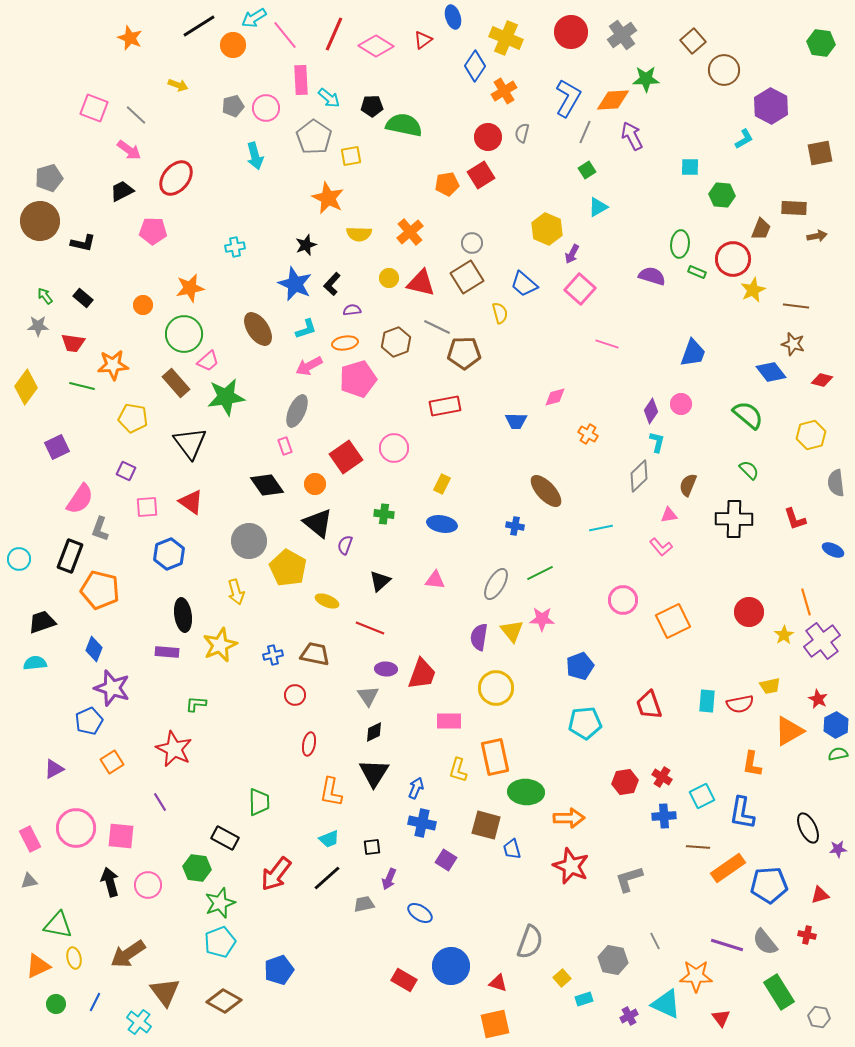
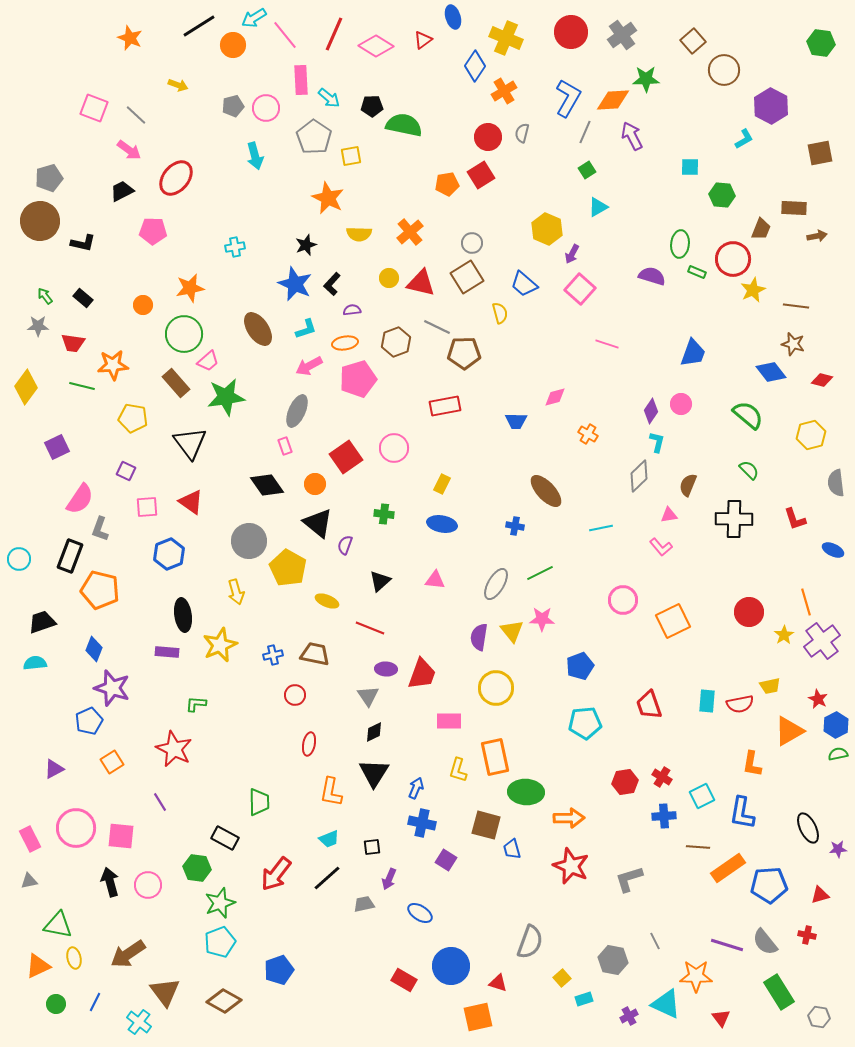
orange square at (495, 1024): moved 17 px left, 7 px up
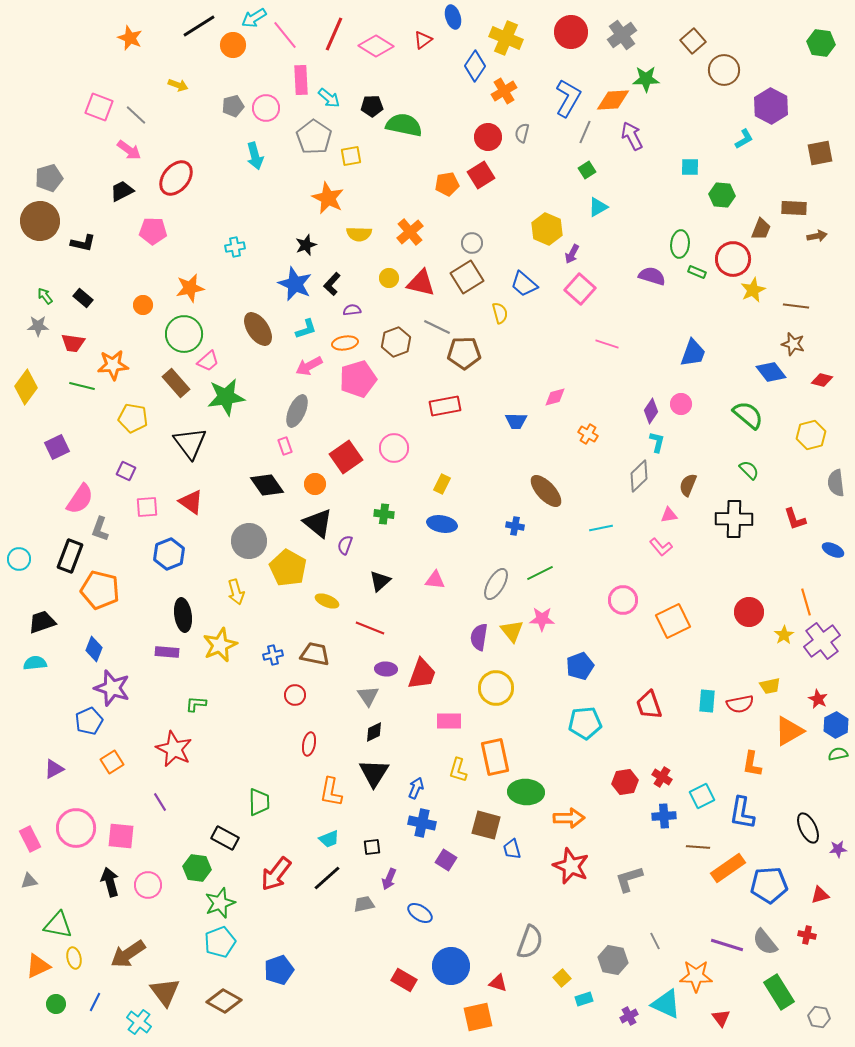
pink square at (94, 108): moved 5 px right, 1 px up
